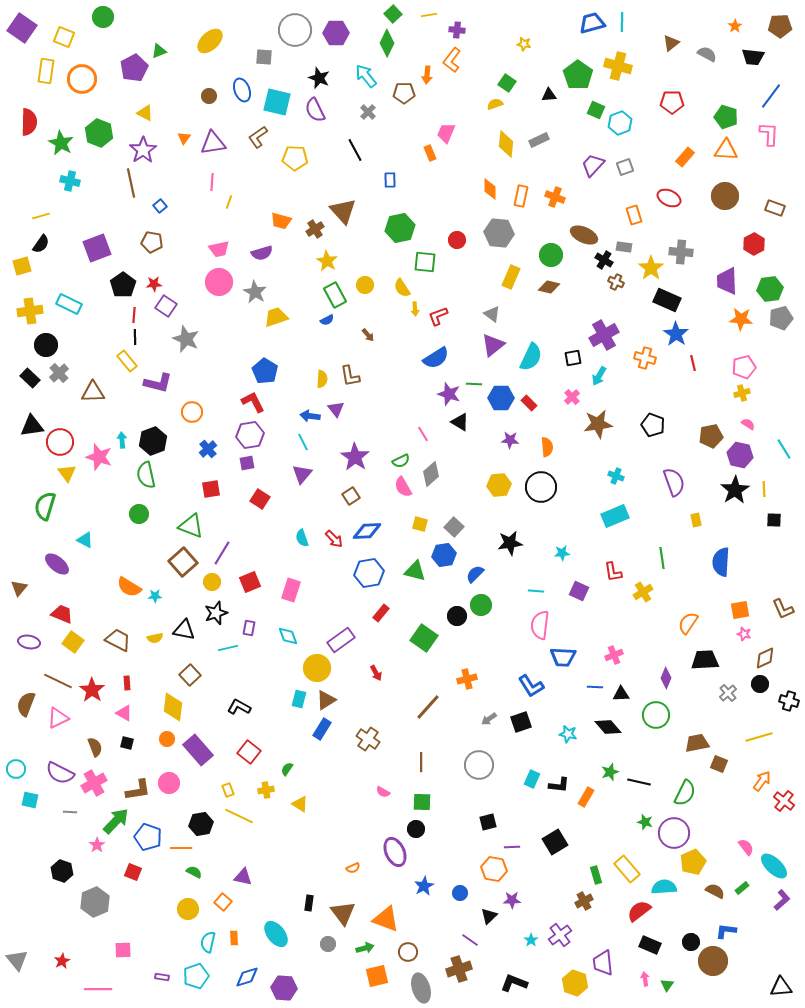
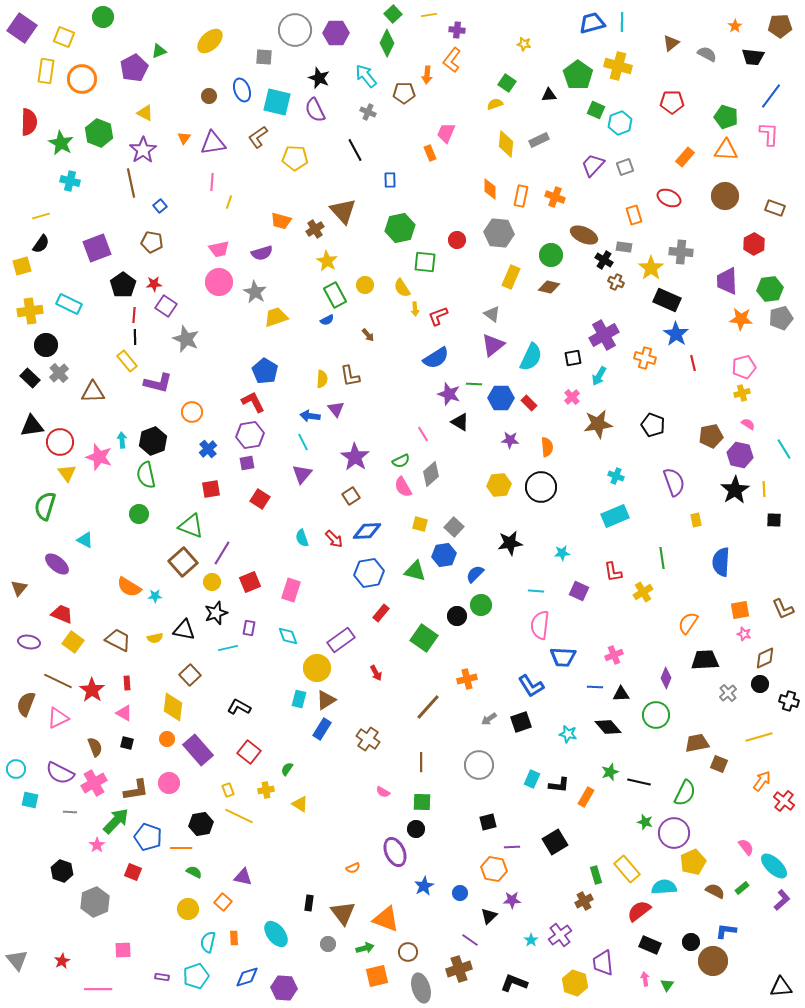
gray cross at (368, 112): rotated 21 degrees counterclockwise
brown L-shape at (138, 790): moved 2 px left
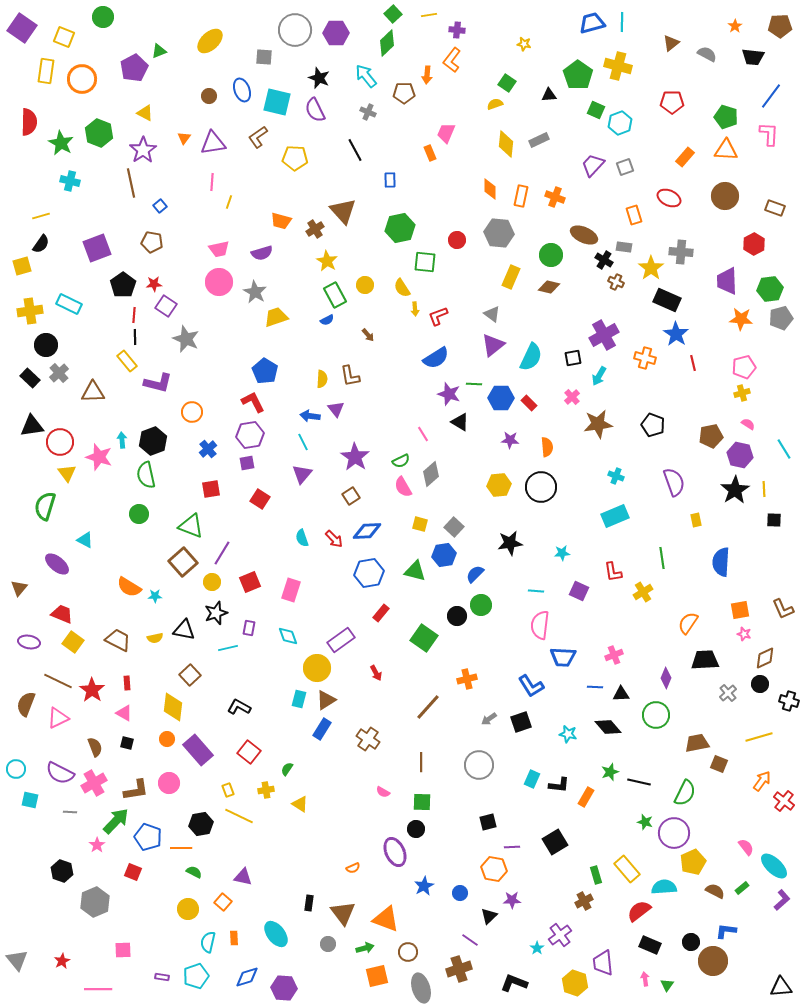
green diamond at (387, 43): rotated 20 degrees clockwise
cyan star at (531, 940): moved 6 px right, 8 px down
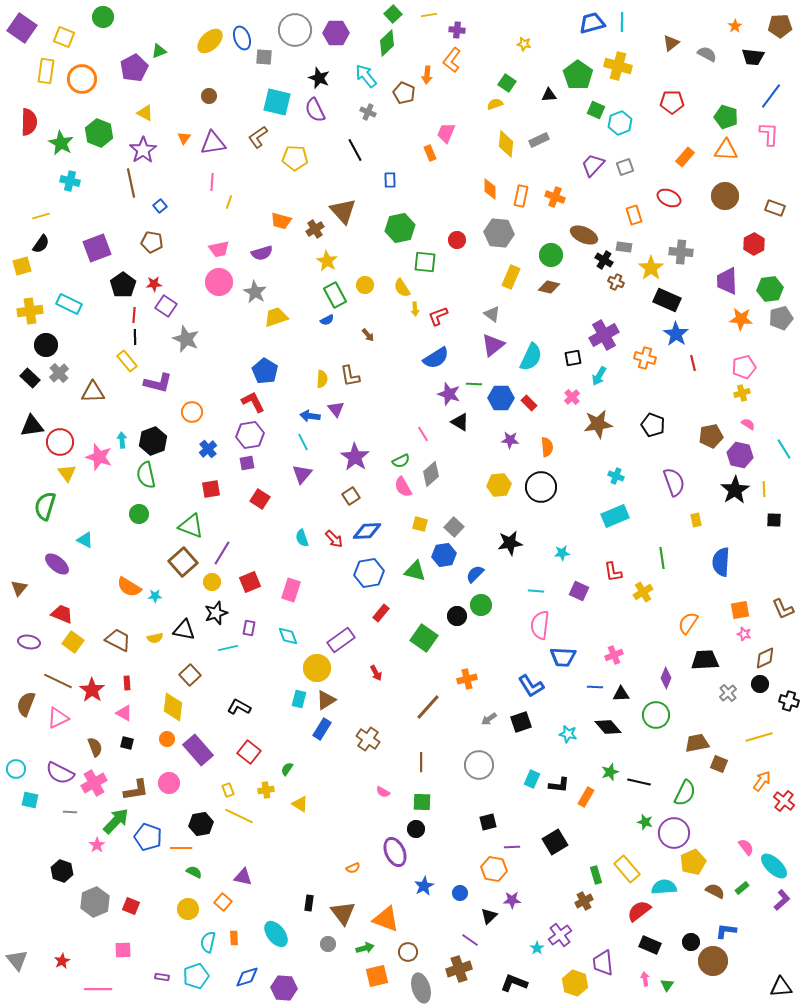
blue ellipse at (242, 90): moved 52 px up
brown pentagon at (404, 93): rotated 25 degrees clockwise
red square at (133, 872): moved 2 px left, 34 px down
